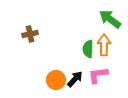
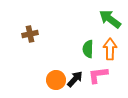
orange arrow: moved 6 px right, 4 px down
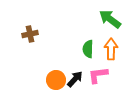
orange arrow: moved 1 px right
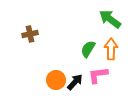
green semicircle: rotated 30 degrees clockwise
black arrow: moved 3 px down
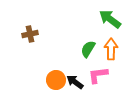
black arrow: rotated 96 degrees counterclockwise
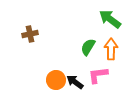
green semicircle: moved 2 px up
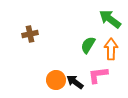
green semicircle: moved 2 px up
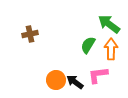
green arrow: moved 1 px left, 5 px down
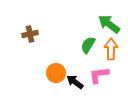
pink L-shape: moved 1 px right
orange circle: moved 7 px up
